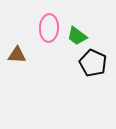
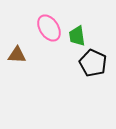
pink ellipse: rotated 36 degrees counterclockwise
green trapezoid: rotated 45 degrees clockwise
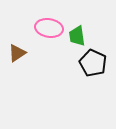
pink ellipse: rotated 48 degrees counterclockwise
brown triangle: moved 2 px up; rotated 36 degrees counterclockwise
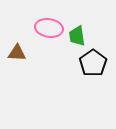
brown triangle: rotated 36 degrees clockwise
black pentagon: rotated 12 degrees clockwise
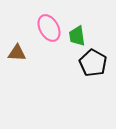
pink ellipse: rotated 52 degrees clockwise
black pentagon: rotated 8 degrees counterclockwise
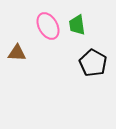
pink ellipse: moved 1 px left, 2 px up
green trapezoid: moved 11 px up
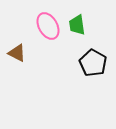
brown triangle: rotated 24 degrees clockwise
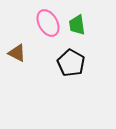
pink ellipse: moved 3 px up
black pentagon: moved 22 px left
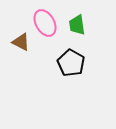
pink ellipse: moved 3 px left
brown triangle: moved 4 px right, 11 px up
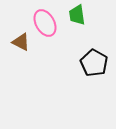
green trapezoid: moved 10 px up
black pentagon: moved 23 px right
